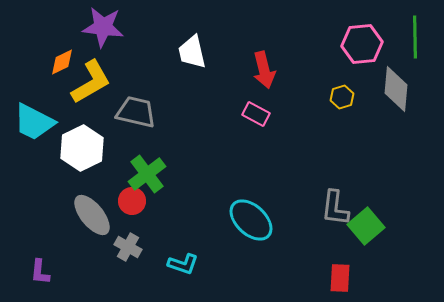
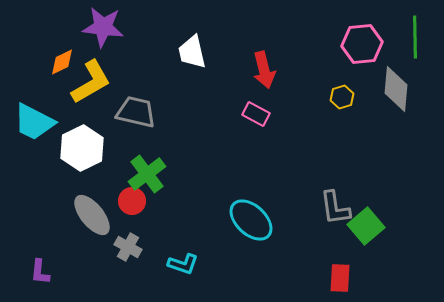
gray L-shape: rotated 15 degrees counterclockwise
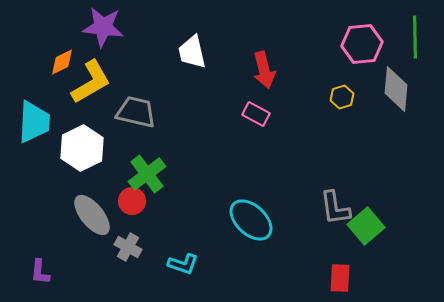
cyan trapezoid: rotated 114 degrees counterclockwise
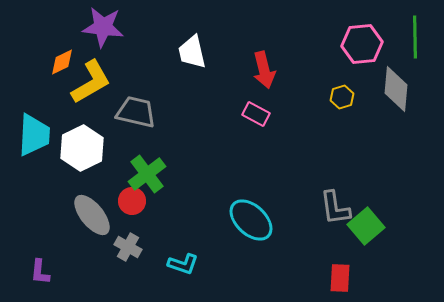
cyan trapezoid: moved 13 px down
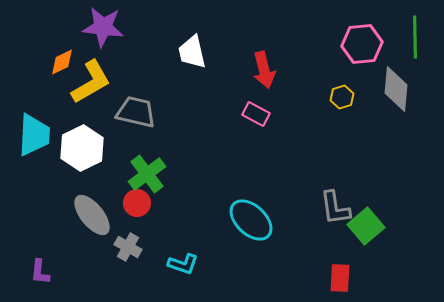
red circle: moved 5 px right, 2 px down
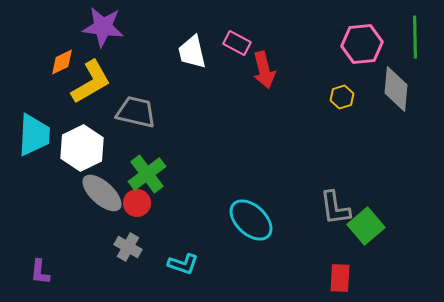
pink rectangle: moved 19 px left, 71 px up
gray ellipse: moved 10 px right, 22 px up; rotated 9 degrees counterclockwise
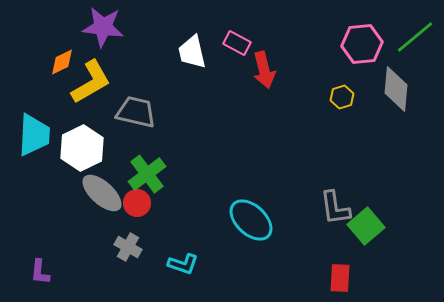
green line: rotated 51 degrees clockwise
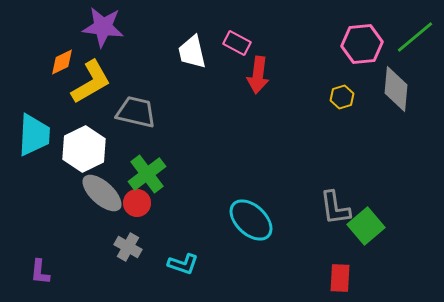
red arrow: moved 6 px left, 5 px down; rotated 21 degrees clockwise
white hexagon: moved 2 px right, 1 px down
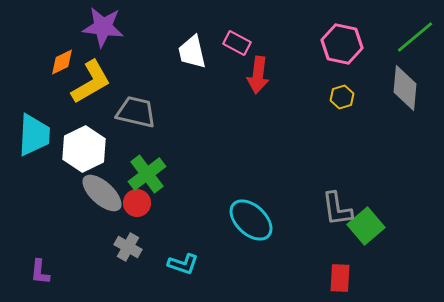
pink hexagon: moved 20 px left; rotated 18 degrees clockwise
gray diamond: moved 9 px right, 1 px up
gray L-shape: moved 2 px right, 1 px down
